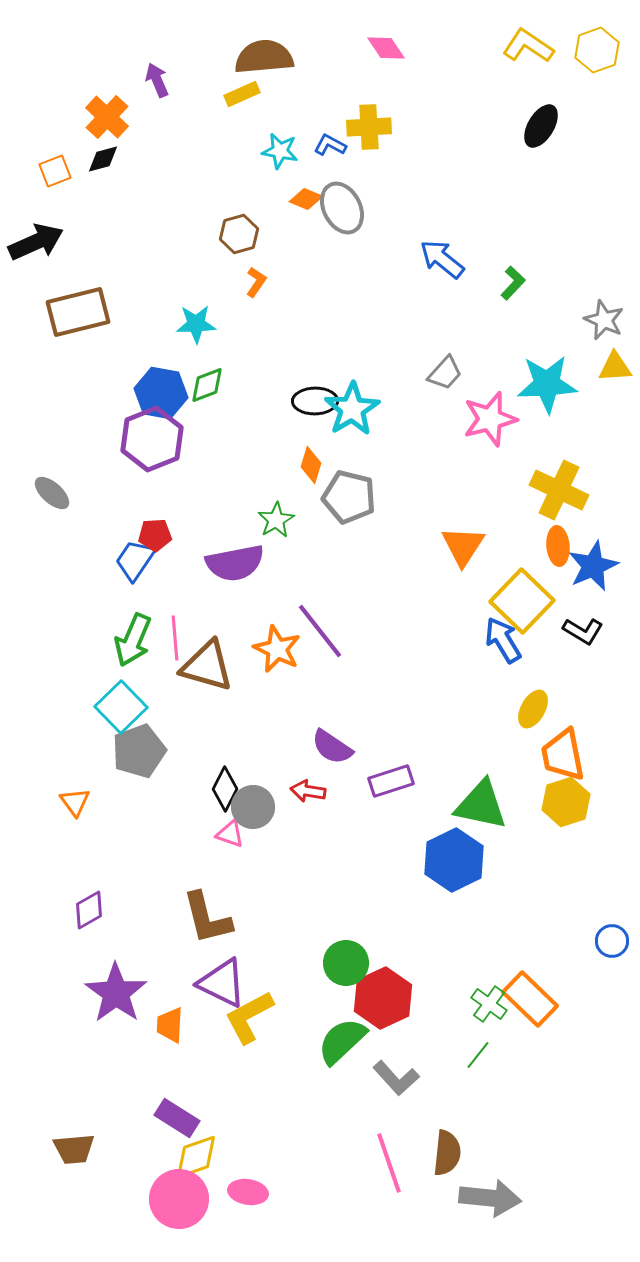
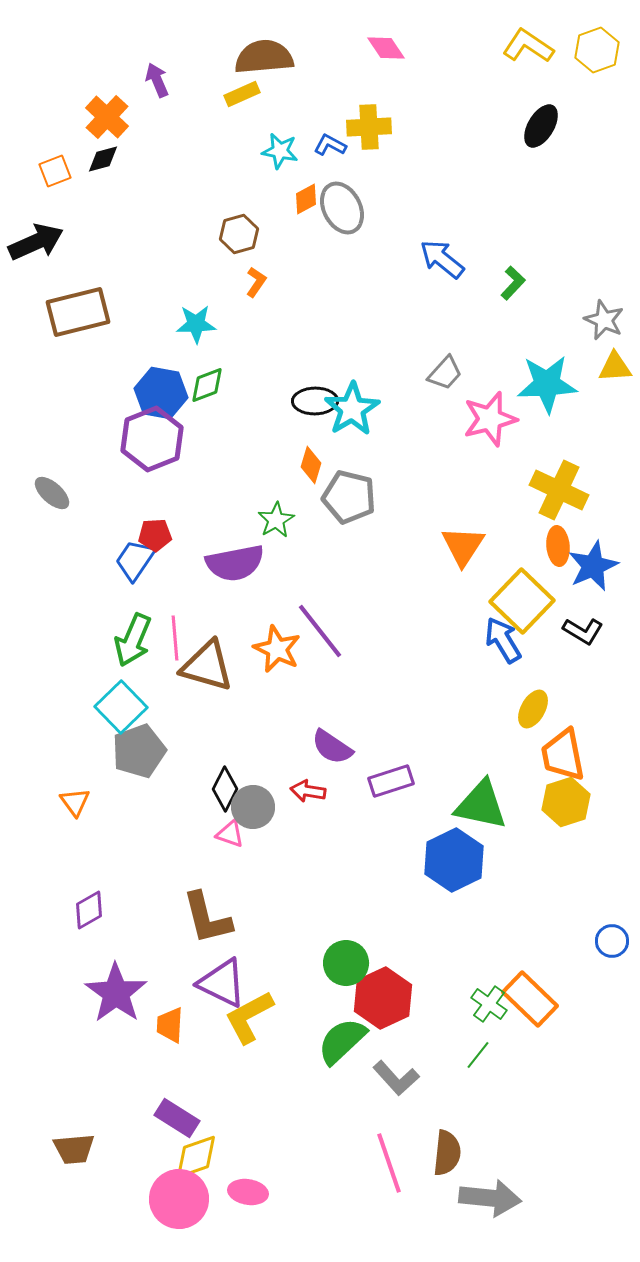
orange diamond at (306, 199): rotated 52 degrees counterclockwise
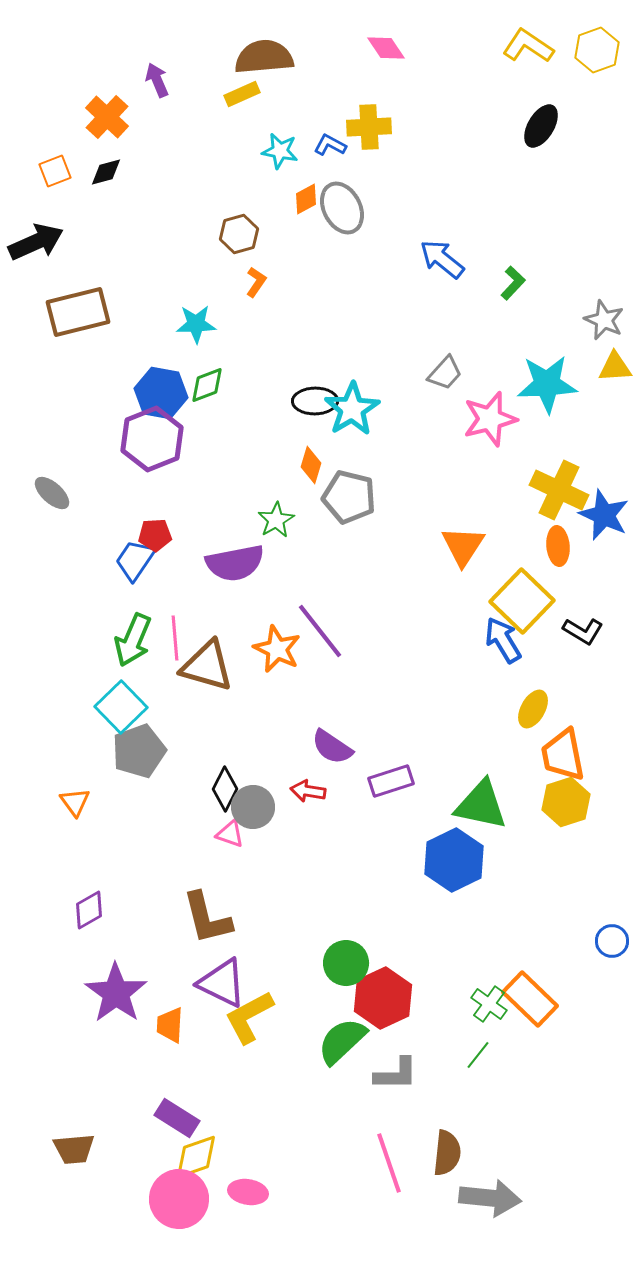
black diamond at (103, 159): moved 3 px right, 13 px down
blue star at (593, 566): moved 11 px right, 51 px up; rotated 24 degrees counterclockwise
gray L-shape at (396, 1078): moved 4 px up; rotated 48 degrees counterclockwise
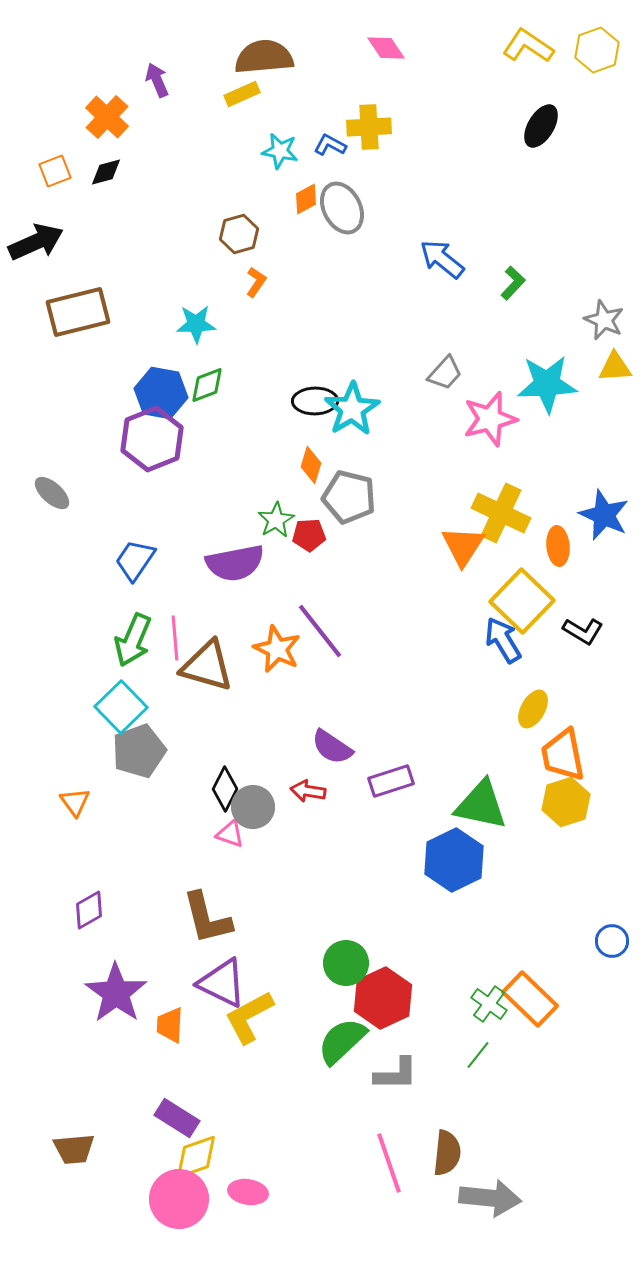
yellow cross at (559, 490): moved 58 px left, 23 px down
red pentagon at (155, 535): moved 154 px right
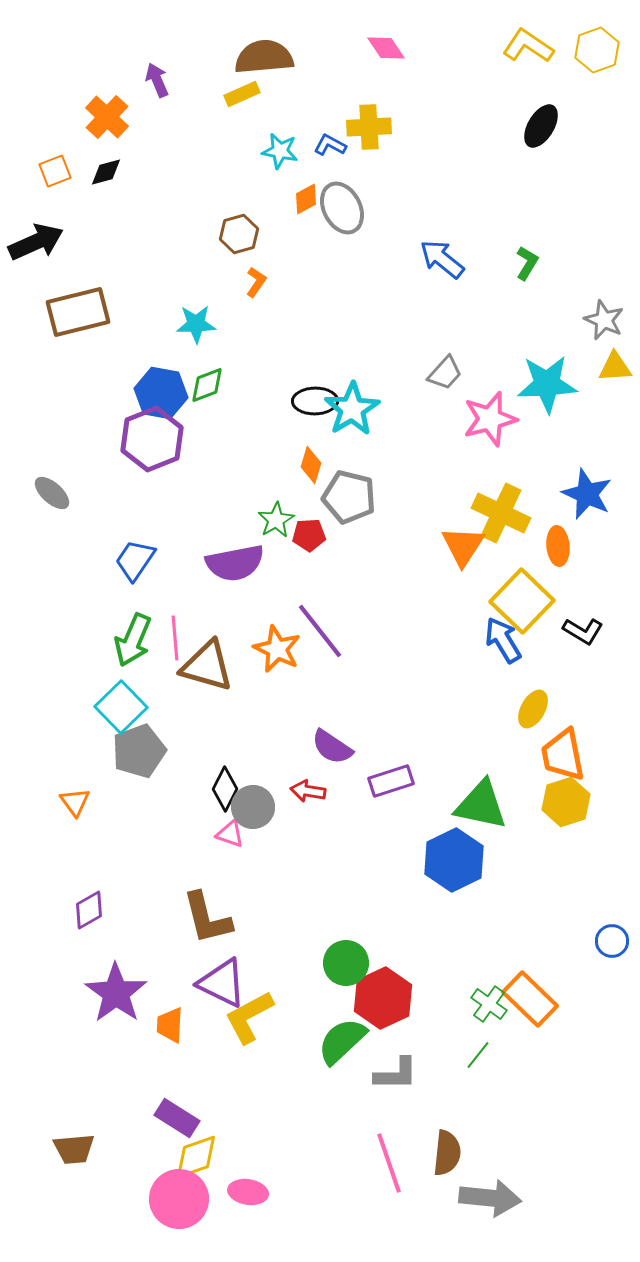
green L-shape at (513, 283): moved 14 px right, 20 px up; rotated 12 degrees counterclockwise
blue star at (604, 515): moved 17 px left, 21 px up
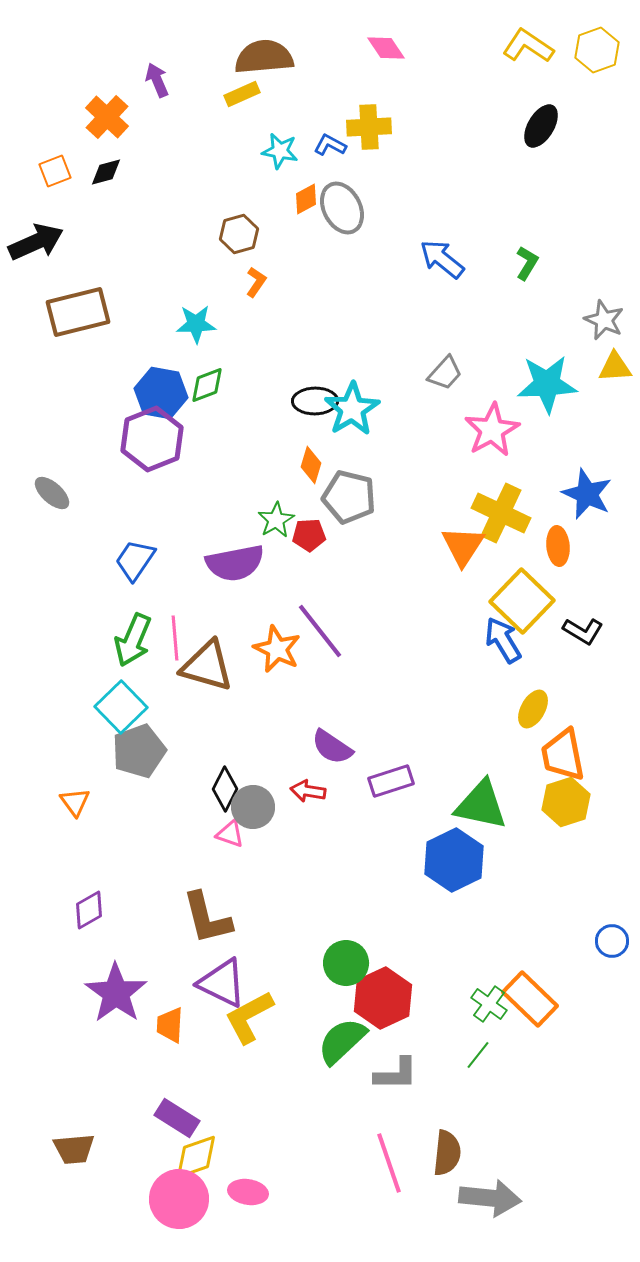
pink star at (490, 419): moved 2 px right, 11 px down; rotated 14 degrees counterclockwise
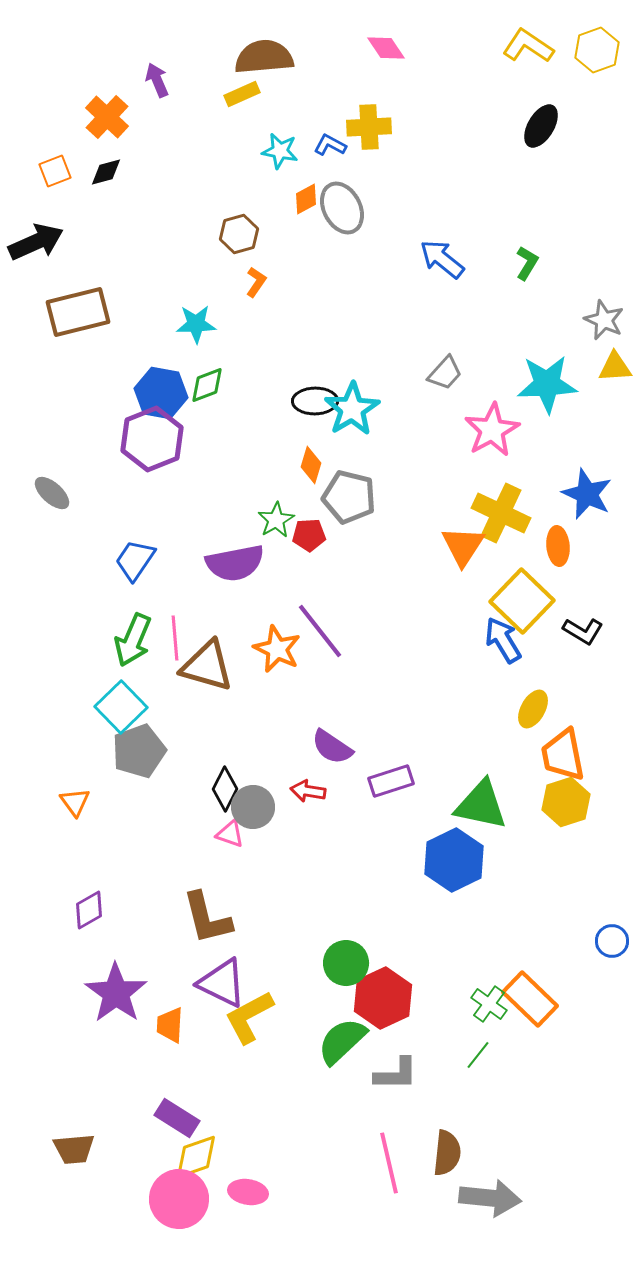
pink line at (389, 1163): rotated 6 degrees clockwise
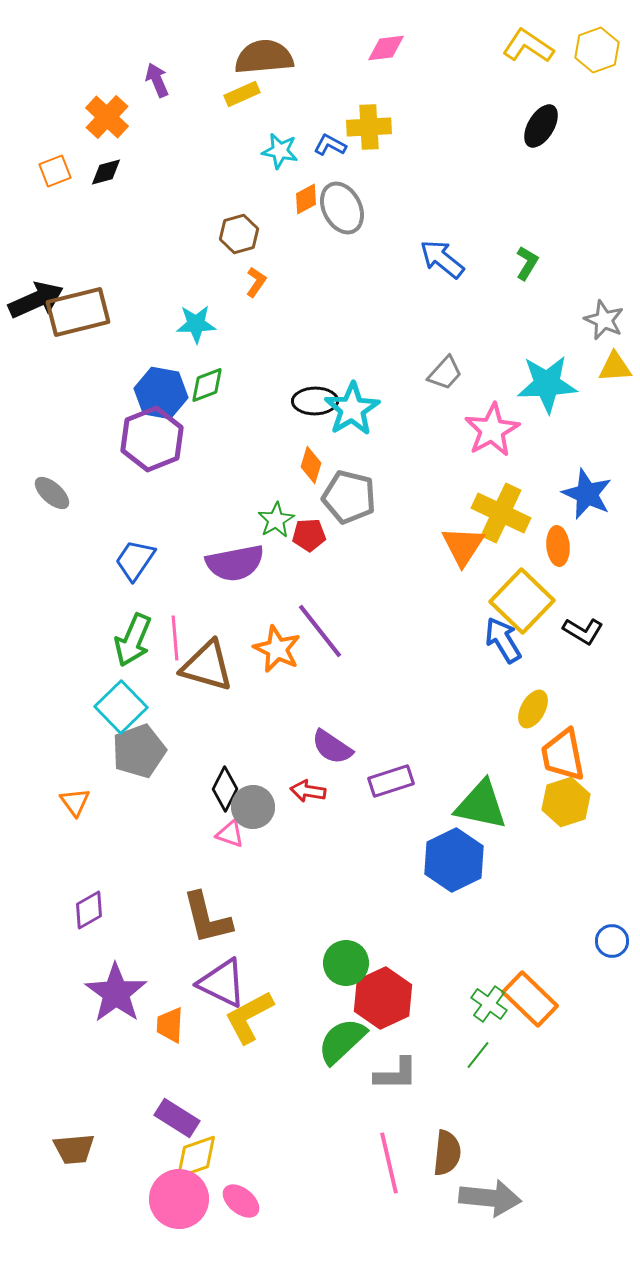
pink diamond at (386, 48): rotated 63 degrees counterclockwise
black arrow at (36, 242): moved 58 px down
pink ellipse at (248, 1192): moved 7 px left, 9 px down; rotated 30 degrees clockwise
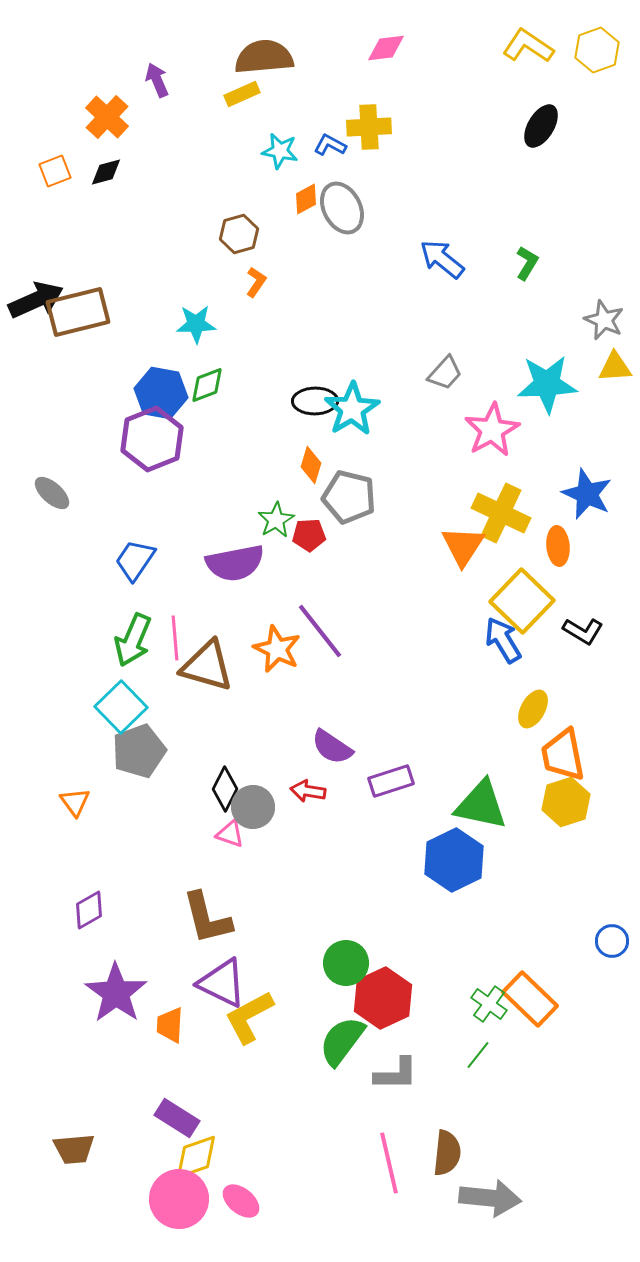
green semicircle at (342, 1041): rotated 10 degrees counterclockwise
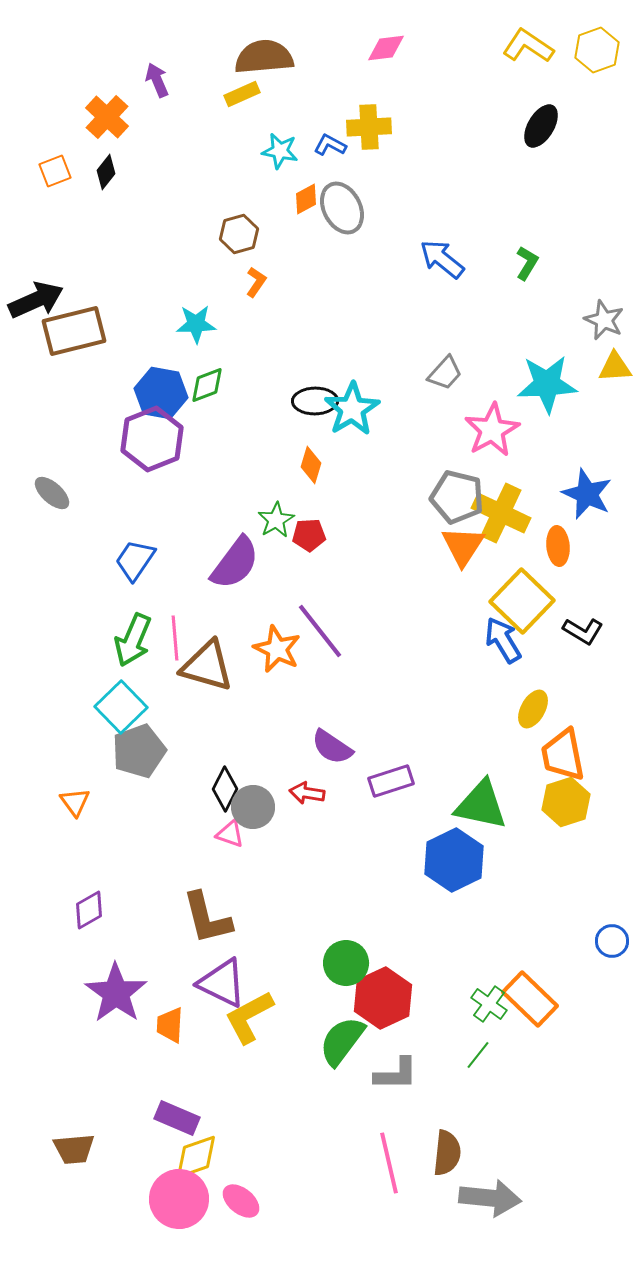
black diamond at (106, 172): rotated 36 degrees counterclockwise
brown rectangle at (78, 312): moved 4 px left, 19 px down
gray pentagon at (349, 497): moved 108 px right
purple semicircle at (235, 563): rotated 42 degrees counterclockwise
red arrow at (308, 791): moved 1 px left, 2 px down
purple rectangle at (177, 1118): rotated 9 degrees counterclockwise
